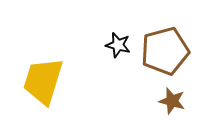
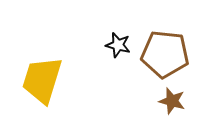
brown pentagon: moved 3 px down; rotated 21 degrees clockwise
yellow trapezoid: moved 1 px left, 1 px up
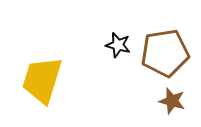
brown pentagon: moved 1 px up; rotated 15 degrees counterclockwise
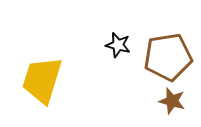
brown pentagon: moved 3 px right, 4 px down
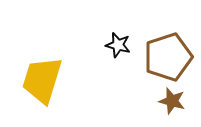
brown pentagon: rotated 9 degrees counterclockwise
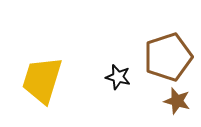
black star: moved 32 px down
brown star: moved 5 px right
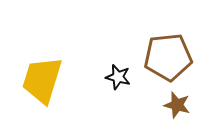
brown pentagon: rotated 12 degrees clockwise
brown star: moved 4 px down
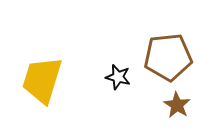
brown star: rotated 16 degrees clockwise
